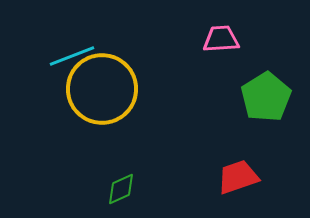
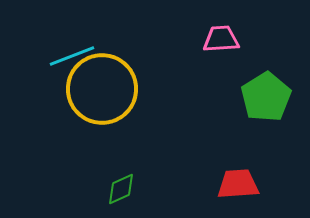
red trapezoid: moved 7 px down; rotated 15 degrees clockwise
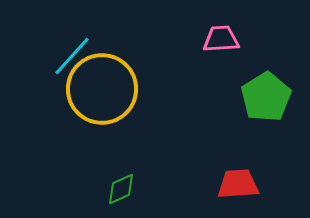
cyan line: rotated 27 degrees counterclockwise
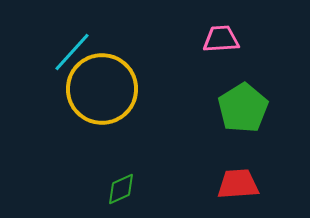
cyan line: moved 4 px up
green pentagon: moved 23 px left, 11 px down
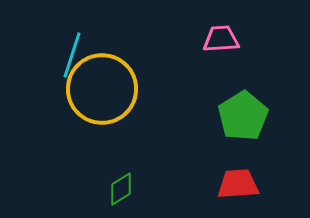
cyan line: moved 3 px down; rotated 24 degrees counterclockwise
green pentagon: moved 8 px down
green diamond: rotated 8 degrees counterclockwise
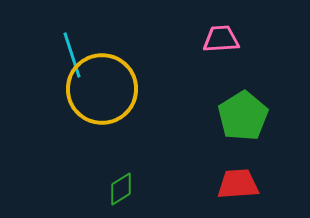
cyan line: rotated 36 degrees counterclockwise
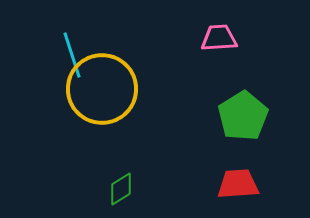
pink trapezoid: moved 2 px left, 1 px up
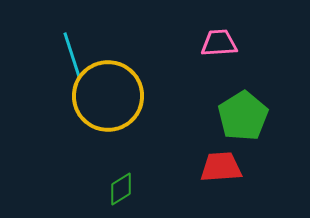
pink trapezoid: moved 5 px down
yellow circle: moved 6 px right, 7 px down
red trapezoid: moved 17 px left, 17 px up
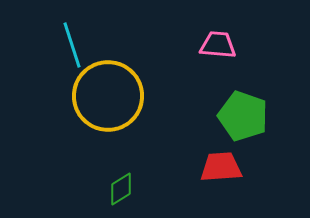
pink trapezoid: moved 1 px left, 2 px down; rotated 9 degrees clockwise
cyan line: moved 10 px up
green pentagon: rotated 21 degrees counterclockwise
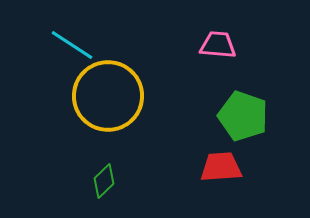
cyan line: rotated 39 degrees counterclockwise
green diamond: moved 17 px left, 8 px up; rotated 12 degrees counterclockwise
